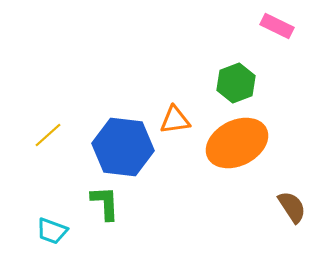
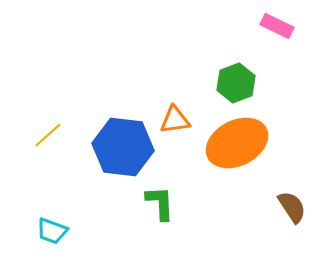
green L-shape: moved 55 px right
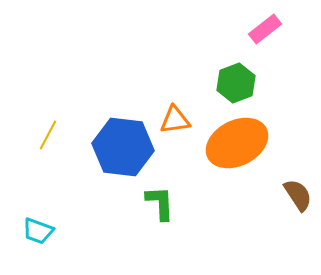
pink rectangle: moved 12 px left, 3 px down; rotated 64 degrees counterclockwise
yellow line: rotated 20 degrees counterclockwise
brown semicircle: moved 6 px right, 12 px up
cyan trapezoid: moved 14 px left
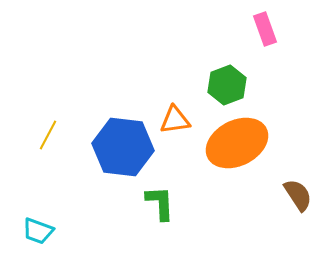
pink rectangle: rotated 72 degrees counterclockwise
green hexagon: moved 9 px left, 2 px down
